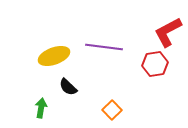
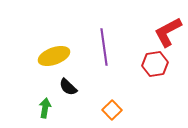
purple line: rotated 75 degrees clockwise
green arrow: moved 4 px right
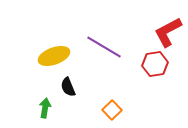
purple line: rotated 51 degrees counterclockwise
black semicircle: rotated 24 degrees clockwise
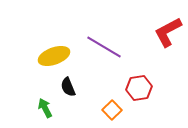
red hexagon: moved 16 px left, 24 px down
green arrow: rotated 36 degrees counterclockwise
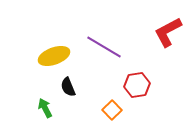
red hexagon: moved 2 px left, 3 px up
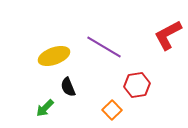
red L-shape: moved 3 px down
green arrow: rotated 108 degrees counterclockwise
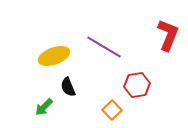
red L-shape: rotated 140 degrees clockwise
green arrow: moved 1 px left, 1 px up
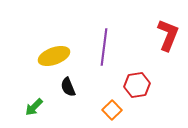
purple line: rotated 66 degrees clockwise
green arrow: moved 10 px left
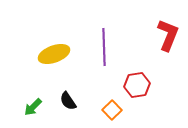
purple line: rotated 9 degrees counterclockwise
yellow ellipse: moved 2 px up
black semicircle: moved 14 px down; rotated 12 degrees counterclockwise
green arrow: moved 1 px left
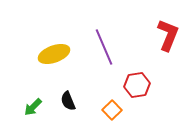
purple line: rotated 21 degrees counterclockwise
black semicircle: rotated 12 degrees clockwise
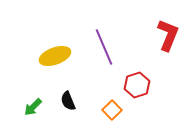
yellow ellipse: moved 1 px right, 2 px down
red hexagon: rotated 10 degrees counterclockwise
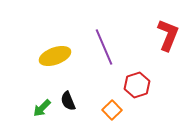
green arrow: moved 9 px right, 1 px down
